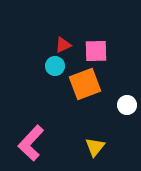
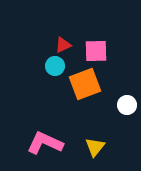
pink L-shape: moved 14 px right; rotated 72 degrees clockwise
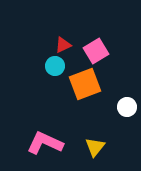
pink square: rotated 30 degrees counterclockwise
white circle: moved 2 px down
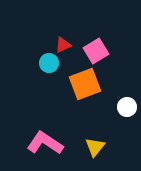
cyan circle: moved 6 px left, 3 px up
pink L-shape: rotated 9 degrees clockwise
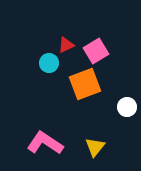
red triangle: moved 3 px right
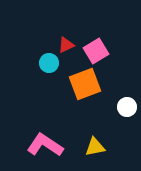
pink L-shape: moved 2 px down
yellow triangle: rotated 40 degrees clockwise
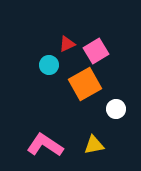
red triangle: moved 1 px right, 1 px up
cyan circle: moved 2 px down
orange square: rotated 8 degrees counterclockwise
white circle: moved 11 px left, 2 px down
yellow triangle: moved 1 px left, 2 px up
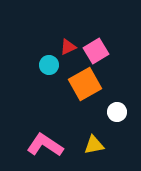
red triangle: moved 1 px right, 3 px down
white circle: moved 1 px right, 3 px down
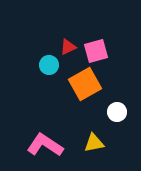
pink square: rotated 15 degrees clockwise
yellow triangle: moved 2 px up
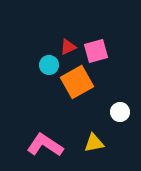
orange square: moved 8 px left, 2 px up
white circle: moved 3 px right
